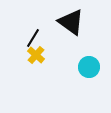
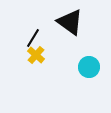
black triangle: moved 1 px left
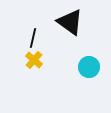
black line: rotated 18 degrees counterclockwise
yellow cross: moved 2 px left, 5 px down
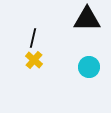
black triangle: moved 17 px right, 3 px up; rotated 36 degrees counterclockwise
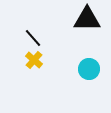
black line: rotated 54 degrees counterclockwise
cyan circle: moved 2 px down
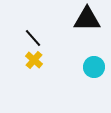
cyan circle: moved 5 px right, 2 px up
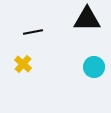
black line: moved 6 px up; rotated 60 degrees counterclockwise
yellow cross: moved 11 px left, 4 px down
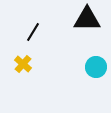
black line: rotated 48 degrees counterclockwise
cyan circle: moved 2 px right
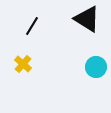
black triangle: rotated 32 degrees clockwise
black line: moved 1 px left, 6 px up
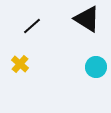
black line: rotated 18 degrees clockwise
yellow cross: moved 3 px left
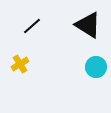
black triangle: moved 1 px right, 6 px down
yellow cross: rotated 18 degrees clockwise
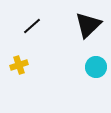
black triangle: rotated 44 degrees clockwise
yellow cross: moved 1 px left, 1 px down; rotated 12 degrees clockwise
